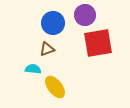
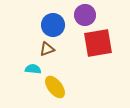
blue circle: moved 2 px down
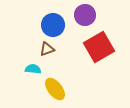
red square: moved 1 px right, 4 px down; rotated 20 degrees counterclockwise
yellow ellipse: moved 2 px down
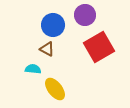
brown triangle: rotated 49 degrees clockwise
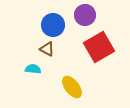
yellow ellipse: moved 17 px right, 2 px up
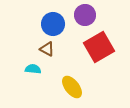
blue circle: moved 1 px up
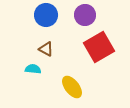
blue circle: moved 7 px left, 9 px up
brown triangle: moved 1 px left
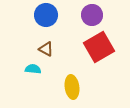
purple circle: moved 7 px right
yellow ellipse: rotated 30 degrees clockwise
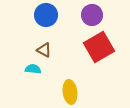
brown triangle: moved 2 px left, 1 px down
yellow ellipse: moved 2 px left, 5 px down
